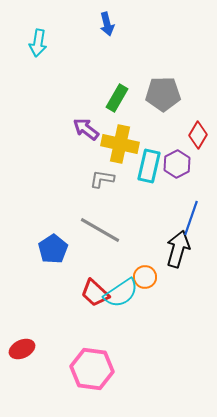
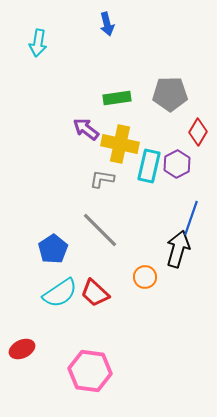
gray pentagon: moved 7 px right
green rectangle: rotated 52 degrees clockwise
red diamond: moved 3 px up
gray line: rotated 15 degrees clockwise
cyan semicircle: moved 61 px left
pink hexagon: moved 2 px left, 2 px down
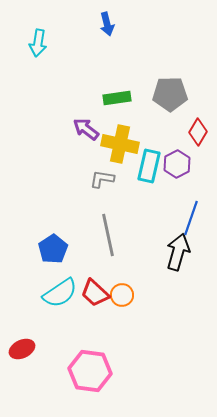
gray line: moved 8 px right, 5 px down; rotated 33 degrees clockwise
black arrow: moved 3 px down
orange circle: moved 23 px left, 18 px down
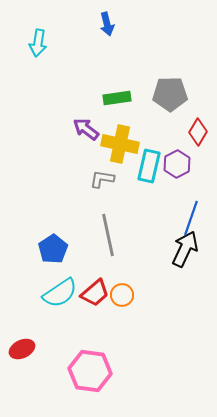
black arrow: moved 7 px right, 3 px up; rotated 9 degrees clockwise
red trapezoid: rotated 84 degrees counterclockwise
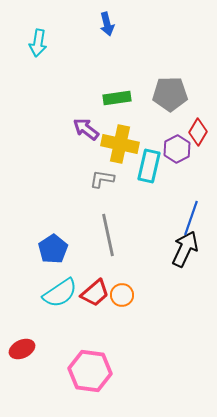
purple hexagon: moved 15 px up
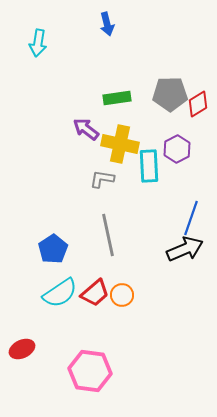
red diamond: moved 28 px up; rotated 28 degrees clockwise
cyan rectangle: rotated 16 degrees counterclockwise
black arrow: rotated 42 degrees clockwise
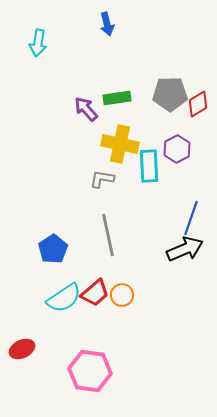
purple arrow: moved 20 px up; rotated 12 degrees clockwise
cyan semicircle: moved 4 px right, 5 px down
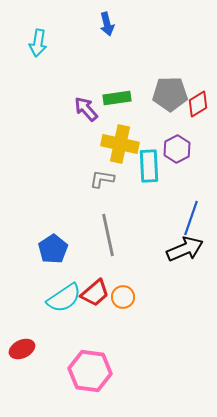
orange circle: moved 1 px right, 2 px down
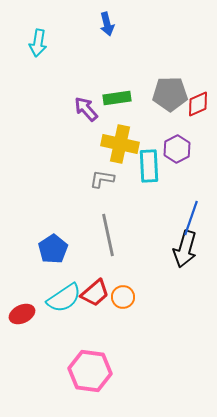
red diamond: rotated 8 degrees clockwise
black arrow: rotated 129 degrees clockwise
red ellipse: moved 35 px up
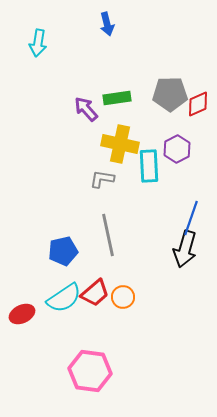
blue pentagon: moved 10 px right, 2 px down; rotated 20 degrees clockwise
